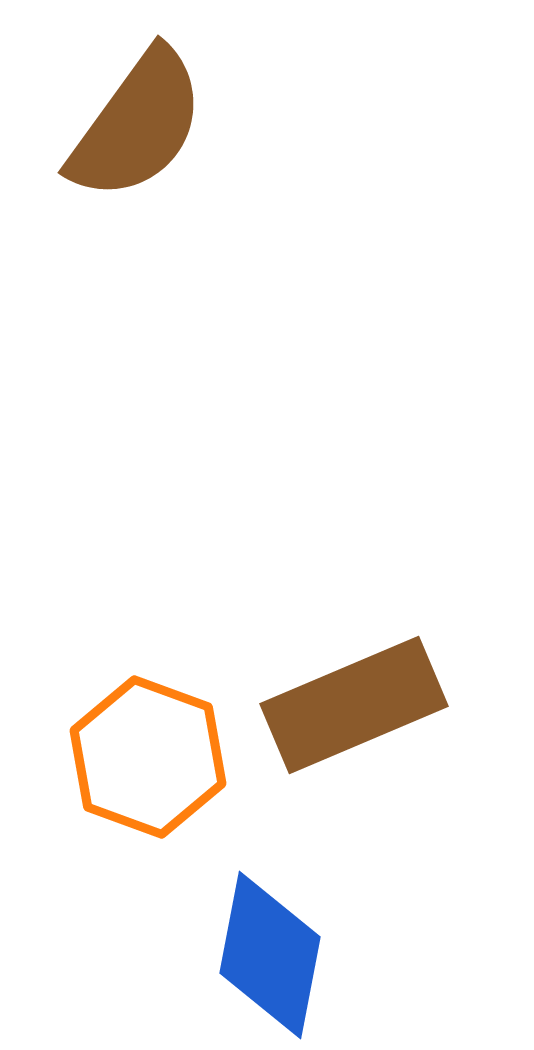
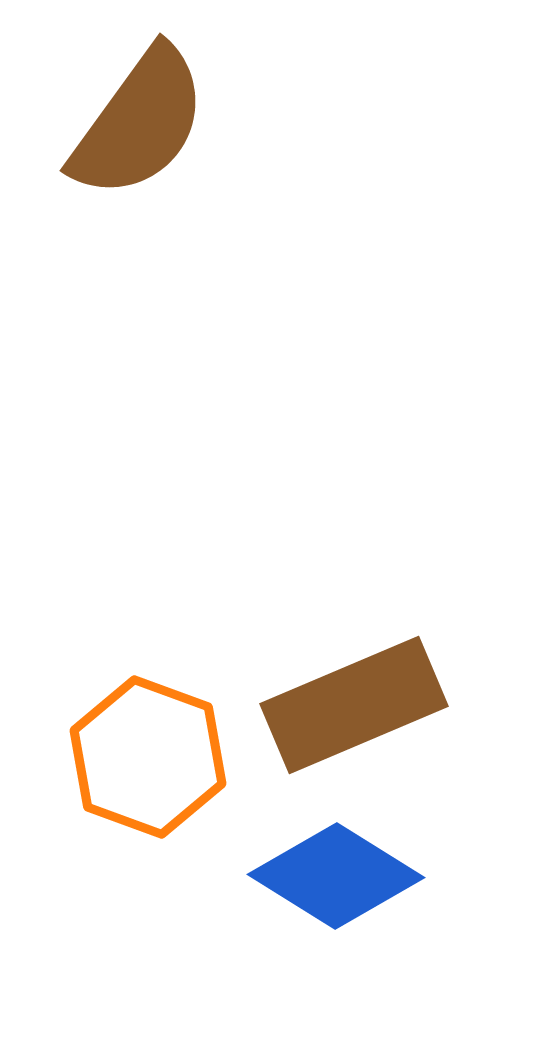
brown semicircle: moved 2 px right, 2 px up
blue diamond: moved 66 px right, 79 px up; rotated 69 degrees counterclockwise
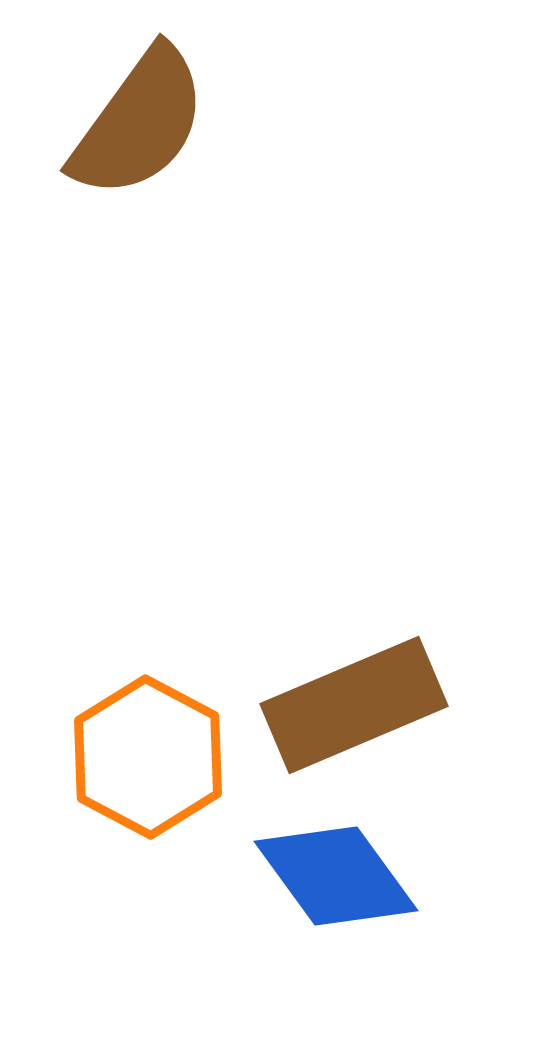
orange hexagon: rotated 8 degrees clockwise
blue diamond: rotated 22 degrees clockwise
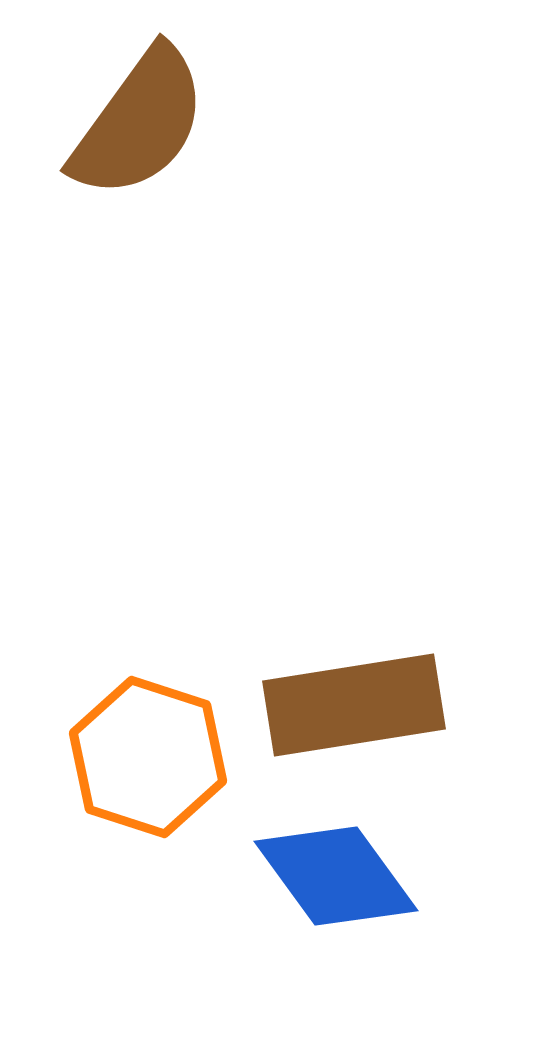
brown rectangle: rotated 14 degrees clockwise
orange hexagon: rotated 10 degrees counterclockwise
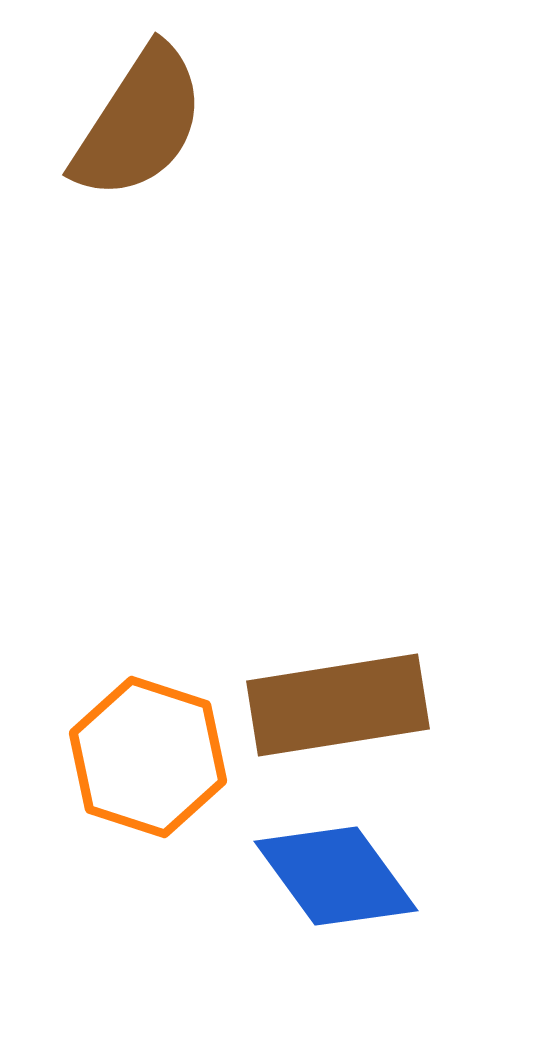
brown semicircle: rotated 3 degrees counterclockwise
brown rectangle: moved 16 px left
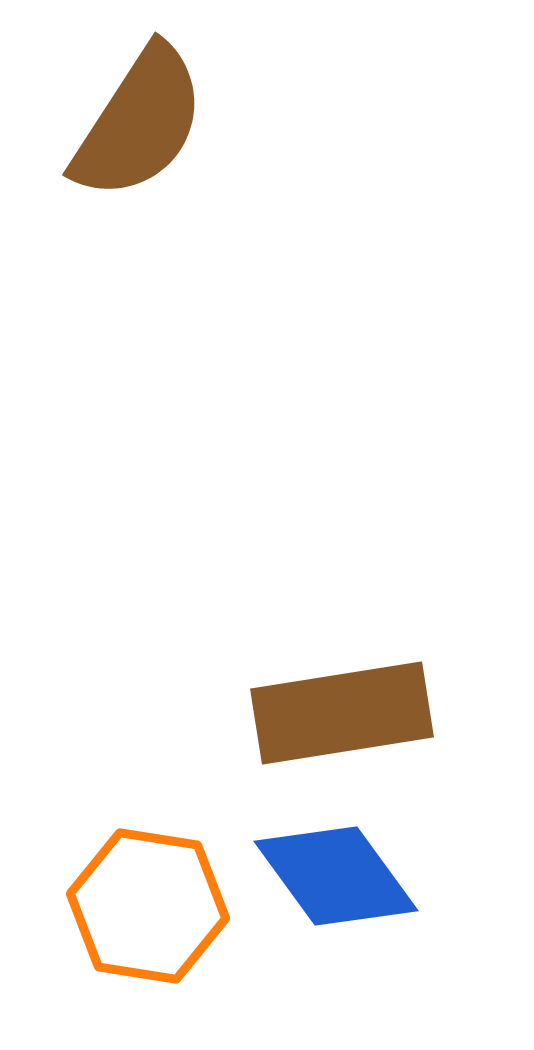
brown rectangle: moved 4 px right, 8 px down
orange hexagon: moved 149 px down; rotated 9 degrees counterclockwise
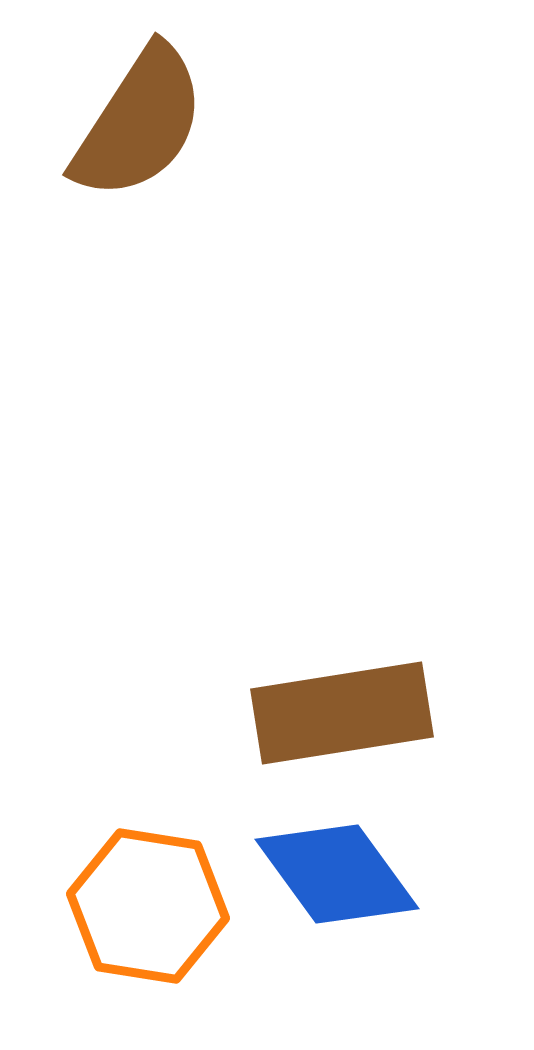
blue diamond: moved 1 px right, 2 px up
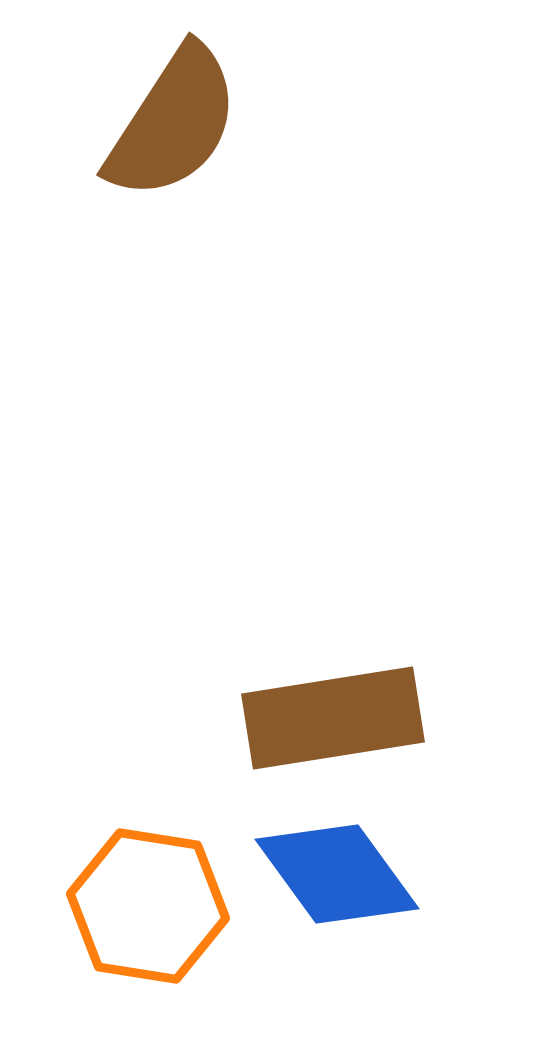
brown semicircle: moved 34 px right
brown rectangle: moved 9 px left, 5 px down
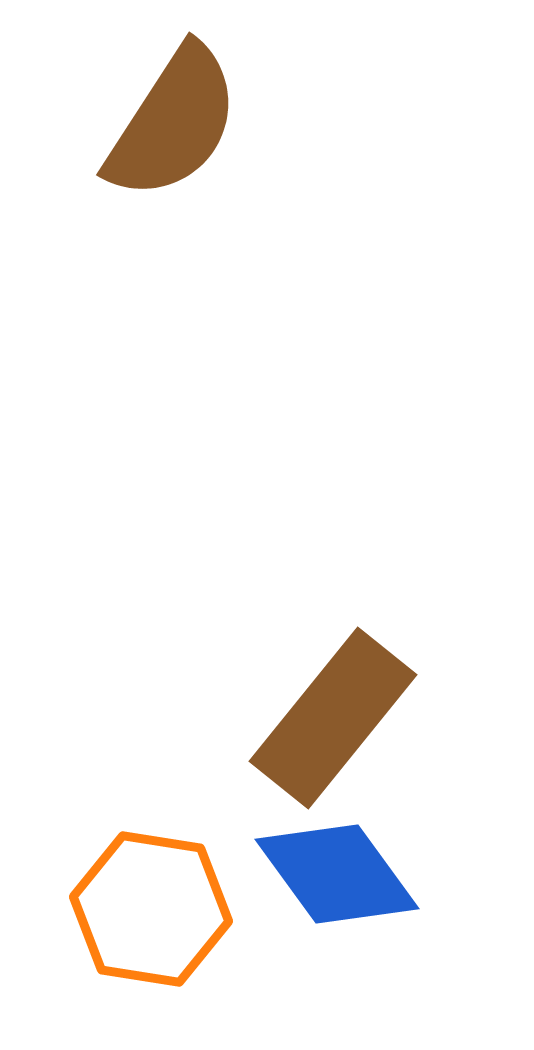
brown rectangle: rotated 42 degrees counterclockwise
orange hexagon: moved 3 px right, 3 px down
